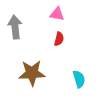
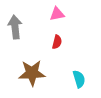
pink triangle: rotated 21 degrees counterclockwise
red semicircle: moved 2 px left, 3 px down
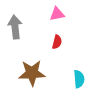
cyan semicircle: rotated 12 degrees clockwise
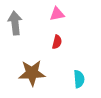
gray arrow: moved 4 px up
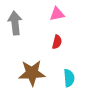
cyan semicircle: moved 10 px left, 1 px up
